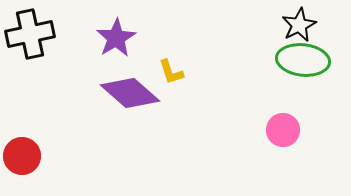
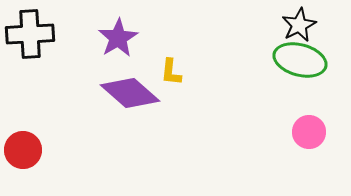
black cross: rotated 9 degrees clockwise
purple star: moved 2 px right
green ellipse: moved 3 px left; rotated 9 degrees clockwise
yellow L-shape: rotated 24 degrees clockwise
pink circle: moved 26 px right, 2 px down
red circle: moved 1 px right, 6 px up
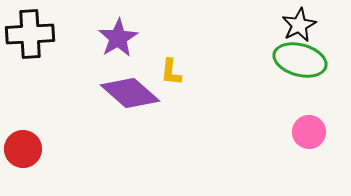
red circle: moved 1 px up
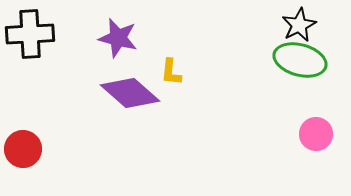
purple star: rotated 27 degrees counterclockwise
pink circle: moved 7 px right, 2 px down
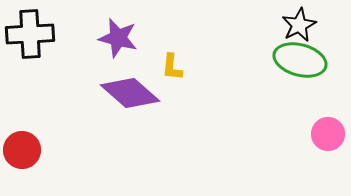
yellow L-shape: moved 1 px right, 5 px up
pink circle: moved 12 px right
red circle: moved 1 px left, 1 px down
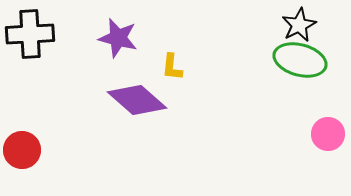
purple diamond: moved 7 px right, 7 px down
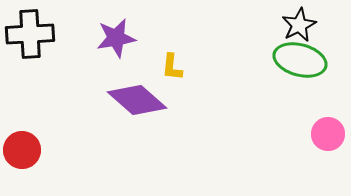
purple star: moved 2 px left; rotated 24 degrees counterclockwise
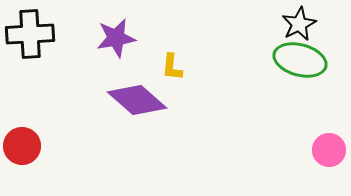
black star: moved 1 px up
pink circle: moved 1 px right, 16 px down
red circle: moved 4 px up
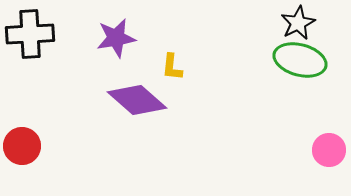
black star: moved 1 px left, 1 px up
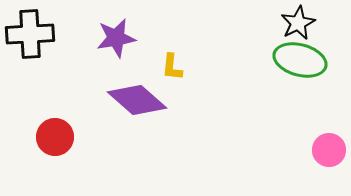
red circle: moved 33 px right, 9 px up
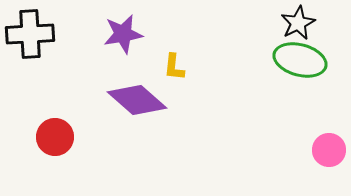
purple star: moved 7 px right, 4 px up
yellow L-shape: moved 2 px right
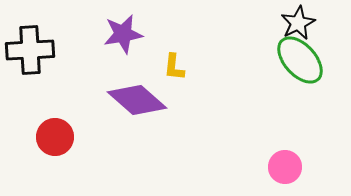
black cross: moved 16 px down
green ellipse: rotated 33 degrees clockwise
pink circle: moved 44 px left, 17 px down
